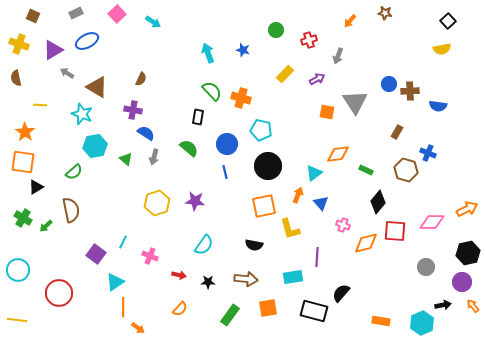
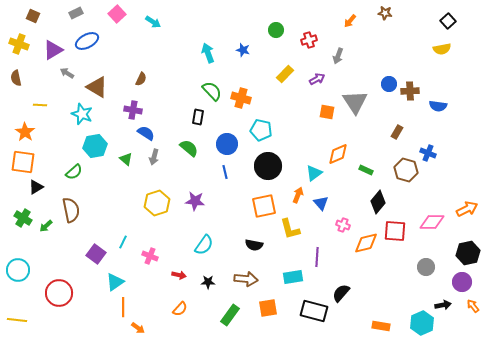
orange diamond at (338, 154): rotated 15 degrees counterclockwise
orange rectangle at (381, 321): moved 5 px down
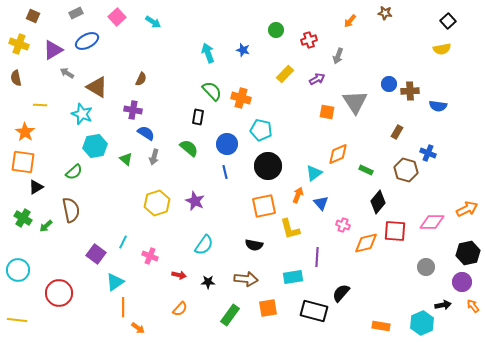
pink square at (117, 14): moved 3 px down
purple star at (195, 201): rotated 18 degrees clockwise
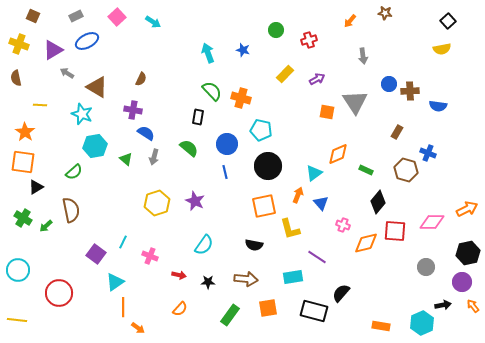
gray rectangle at (76, 13): moved 3 px down
gray arrow at (338, 56): moved 25 px right; rotated 28 degrees counterclockwise
purple line at (317, 257): rotated 60 degrees counterclockwise
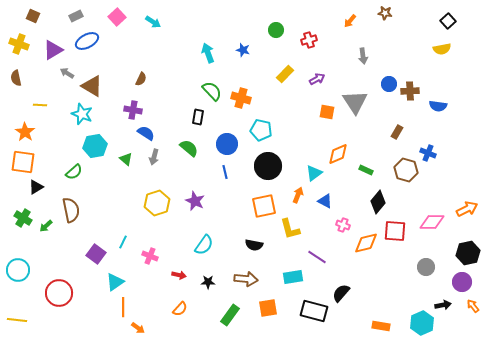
brown triangle at (97, 87): moved 5 px left, 1 px up
blue triangle at (321, 203): moved 4 px right, 2 px up; rotated 21 degrees counterclockwise
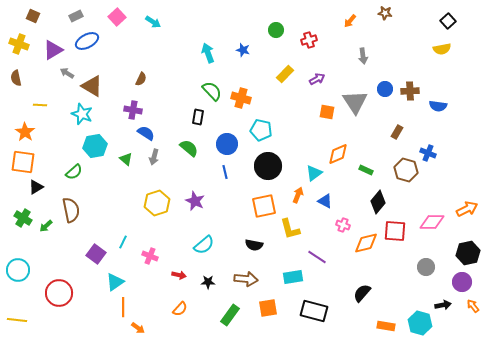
blue circle at (389, 84): moved 4 px left, 5 px down
cyan semicircle at (204, 245): rotated 15 degrees clockwise
black semicircle at (341, 293): moved 21 px right
cyan hexagon at (422, 323): moved 2 px left; rotated 20 degrees counterclockwise
orange rectangle at (381, 326): moved 5 px right
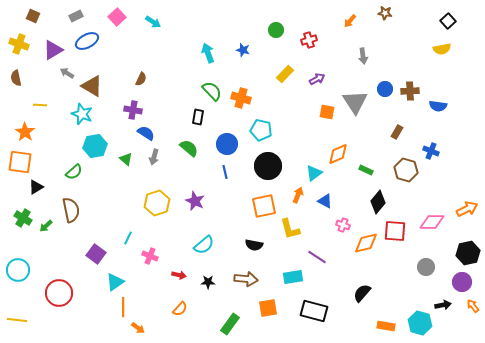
blue cross at (428, 153): moved 3 px right, 2 px up
orange square at (23, 162): moved 3 px left
cyan line at (123, 242): moved 5 px right, 4 px up
green rectangle at (230, 315): moved 9 px down
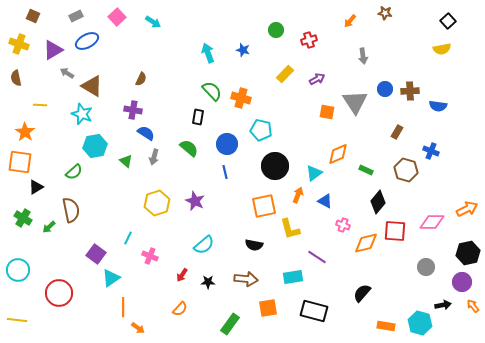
green triangle at (126, 159): moved 2 px down
black circle at (268, 166): moved 7 px right
green arrow at (46, 226): moved 3 px right, 1 px down
red arrow at (179, 275): moved 3 px right; rotated 112 degrees clockwise
cyan triangle at (115, 282): moved 4 px left, 4 px up
